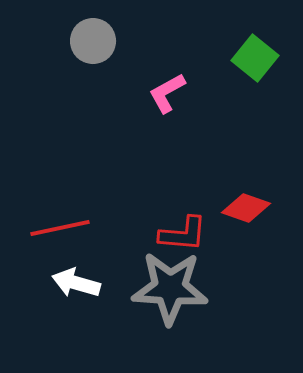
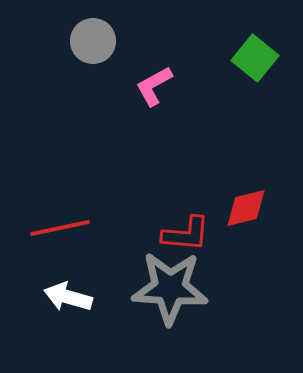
pink L-shape: moved 13 px left, 7 px up
red diamond: rotated 33 degrees counterclockwise
red L-shape: moved 3 px right
white arrow: moved 8 px left, 14 px down
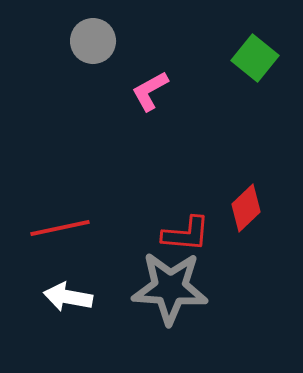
pink L-shape: moved 4 px left, 5 px down
red diamond: rotated 30 degrees counterclockwise
white arrow: rotated 6 degrees counterclockwise
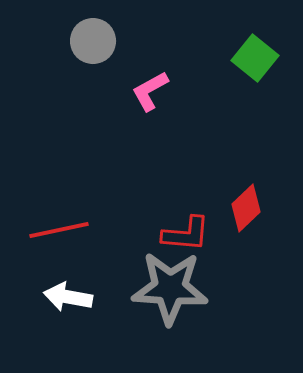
red line: moved 1 px left, 2 px down
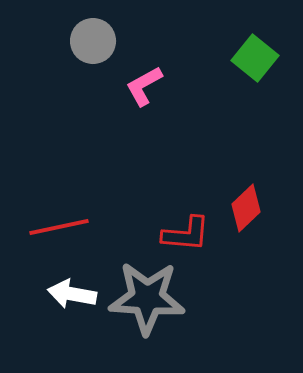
pink L-shape: moved 6 px left, 5 px up
red line: moved 3 px up
gray star: moved 23 px left, 10 px down
white arrow: moved 4 px right, 3 px up
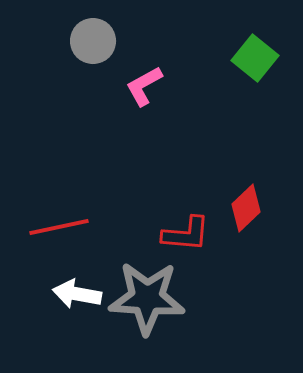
white arrow: moved 5 px right
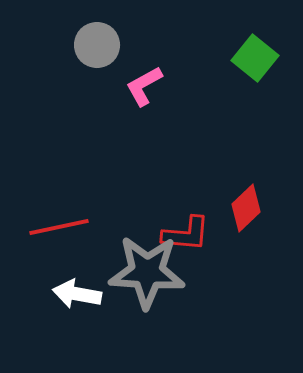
gray circle: moved 4 px right, 4 px down
gray star: moved 26 px up
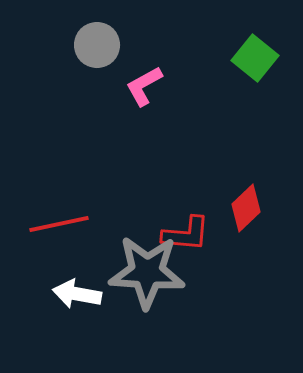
red line: moved 3 px up
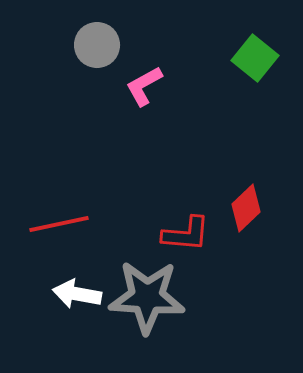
gray star: moved 25 px down
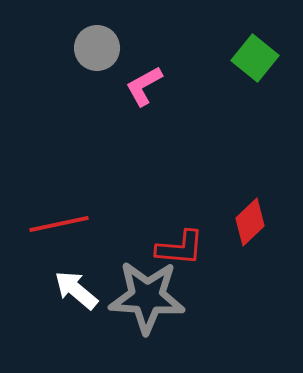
gray circle: moved 3 px down
red diamond: moved 4 px right, 14 px down
red L-shape: moved 6 px left, 14 px down
white arrow: moved 1 px left, 4 px up; rotated 30 degrees clockwise
